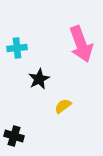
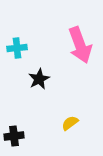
pink arrow: moved 1 px left, 1 px down
yellow semicircle: moved 7 px right, 17 px down
black cross: rotated 24 degrees counterclockwise
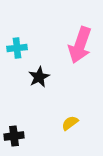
pink arrow: rotated 39 degrees clockwise
black star: moved 2 px up
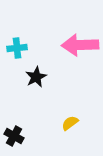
pink arrow: rotated 69 degrees clockwise
black star: moved 3 px left
black cross: rotated 36 degrees clockwise
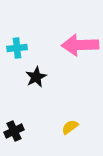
yellow semicircle: moved 4 px down
black cross: moved 5 px up; rotated 36 degrees clockwise
